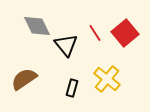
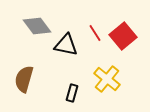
gray diamond: rotated 12 degrees counterclockwise
red square: moved 2 px left, 3 px down
black triangle: rotated 40 degrees counterclockwise
brown semicircle: rotated 40 degrees counterclockwise
black rectangle: moved 5 px down
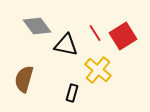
red square: rotated 8 degrees clockwise
yellow cross: moved 9 px left, 9 px up
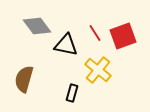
red square: rotated 12 degrees clockwise
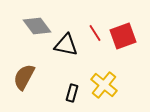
yellow cross: moved 6 px right, 15 px down
brown semicircle: moved 2 px up; rotated 12 degrees clockwise
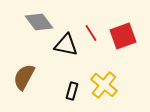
gray diamond: moved 2 px right, 4 px up
red line: moved 4 px left
black rectangle: moved 2 px up
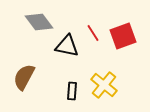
red line: moved 2 px right
black triangle: moved 1 px right, 1 px down
black rectangle: rotated 12 degrees counterclockwise
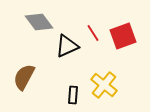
black triangle: rotated 35 degrees counterclockwise
black rectangle: moved 1 px right, 4 px down
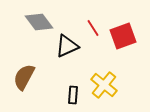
red line: moved 5 px up
